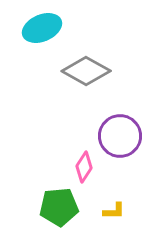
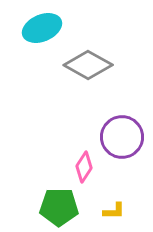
gray diamond: moved 2 px right, 6 px up
purple circle: moved 2 px right, 1 px down
green pentagon: rotated 6 degrees clockwise
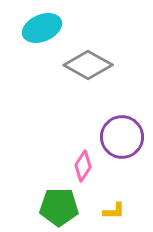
pink diamond: moved 1 px left, 1 px up
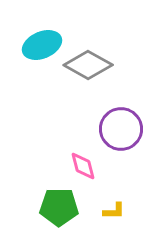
cyan ellipse: moved 17 px down
purple circle: moved 1 px left, 8 px up
pink diamond: rotated 48 degrees counterclockwise
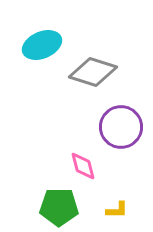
gray diamond: moved 5 px right, 7 px down; rotated 12 degrees counterclockwise
purple circle: moved 2 px up
yellow L-shape: moved 3 px right, 1 px up
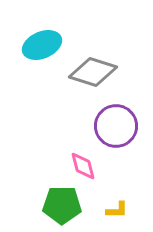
purple circle: moved 5 px left, 1 px up
green pentagon: moved 3 px right, 2 px up
